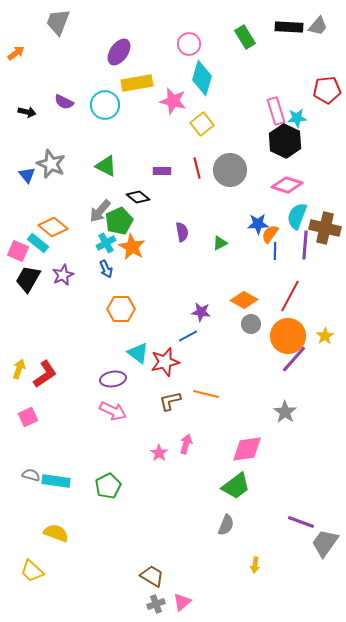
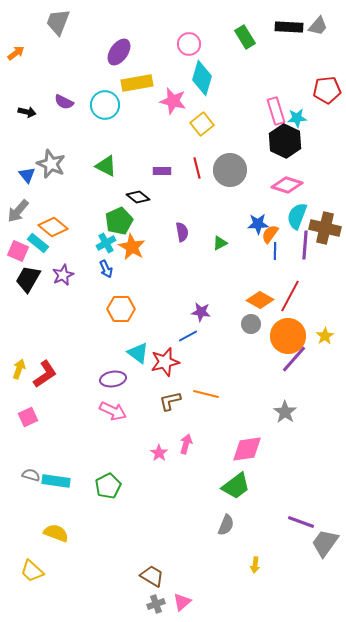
gray arrow at (100, 211): moved 82 px left
orange diamond at (244, 300): moved 16 px right
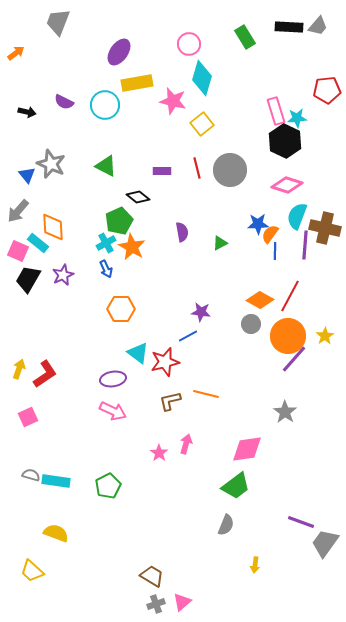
orange diamond at (53, 227): rotated 48 degrees clockwise
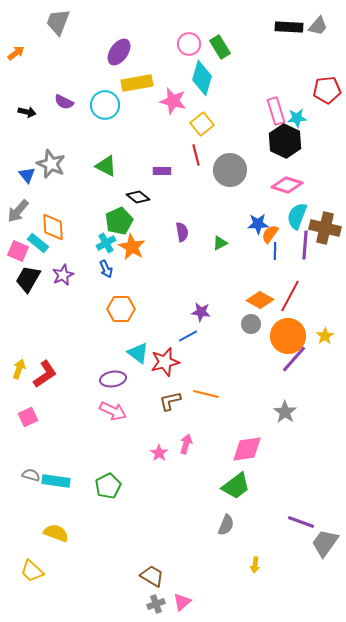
green rectangle at (245, 37): moved 25 px left, 10 px down
red line at (197, 168): moved 1 px left, 13 px up
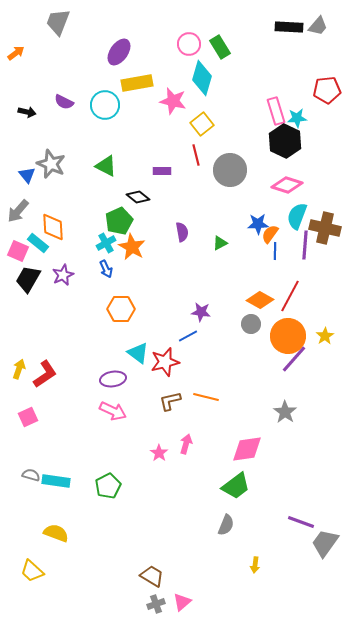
orange line at (206, 394): moved 3 px down
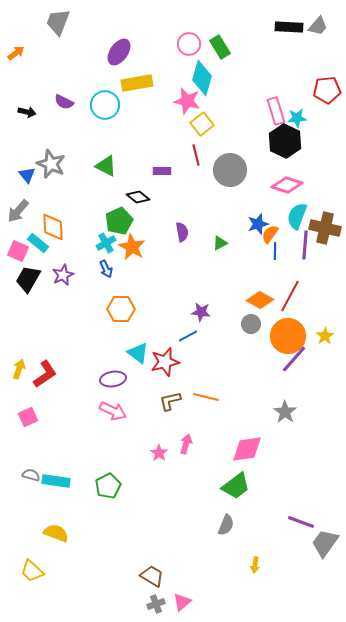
pink star at (173, 101): moved 14 px right
blue star at (258, 224): rotated 15 degrees counterclockwise
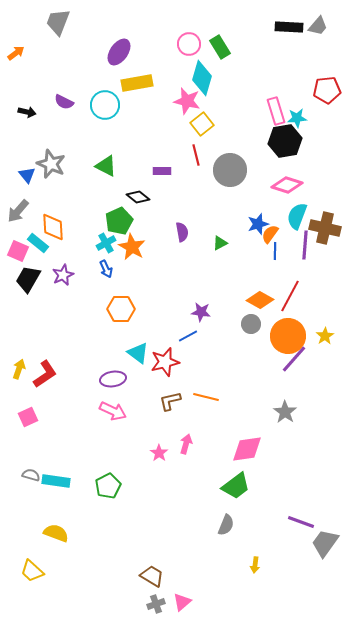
black hexagon at (285, 141): rotated 24 degrees clockwise
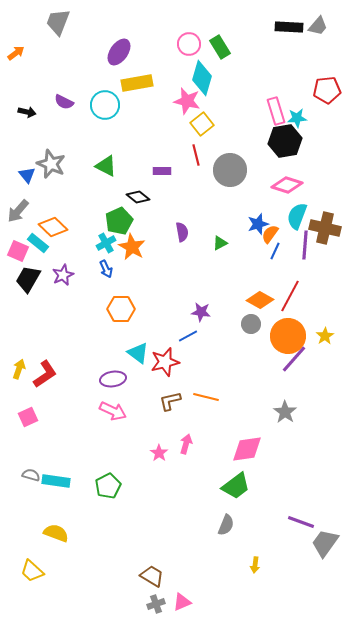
orange diamond at (53, 227): rotated 44 degrees counterclockwise
blue line at (275, 251): rotated 24 degrees clockwise
pink triangle at (182, 602): rotated 18 degrees clockwise
